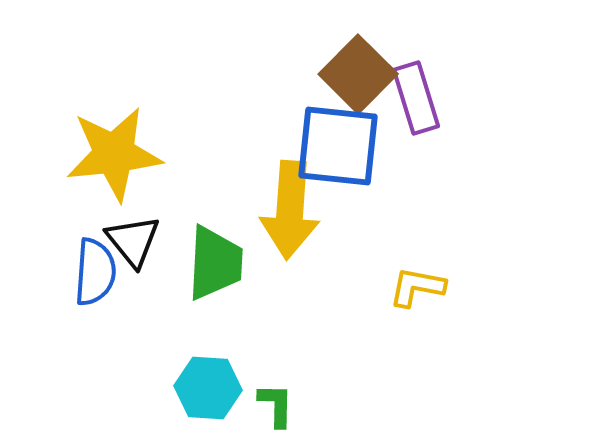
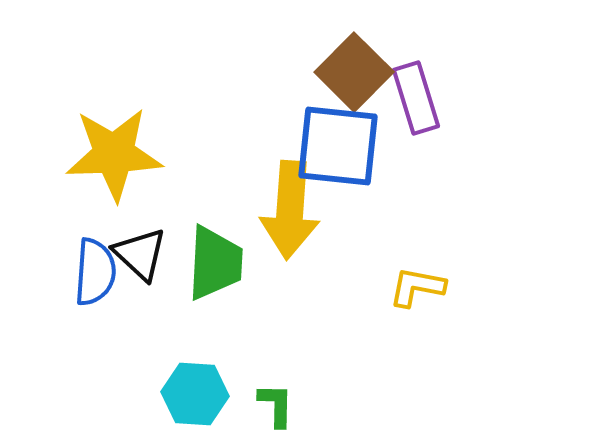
brown square: moved 4 px left, 2 px up
yellow star: rotated 4 degrees clockwise
black triangle: moved 7 px right, 13 px down; rotated 8 degrees counterclockwise
cyan hexagon: moved 13 px left, 6 px down
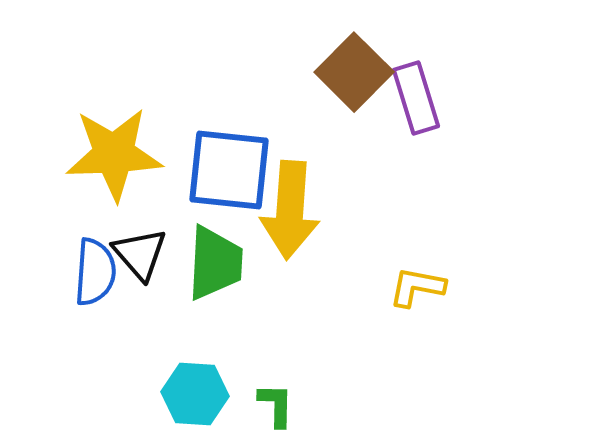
blue square: moved 109 px left, 24 px down
black triangle: rotated 6 degrees clockwise
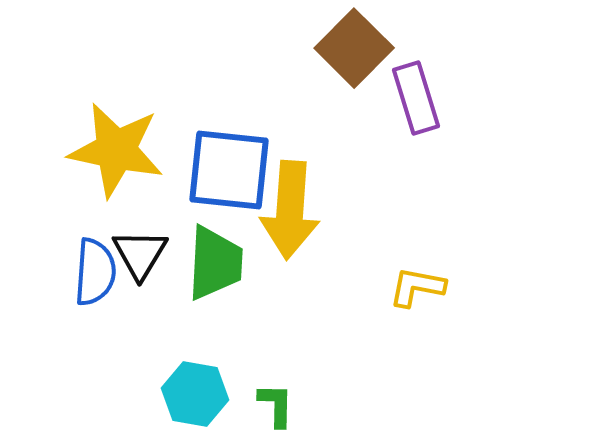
brown square: moved 24 px up
yellow star: moved 2 px right, 4 px up; rotated 14 degrees clockwise
black triangle: rotated 12 degrees clockwise
cyan hexagon: rotated 6 degrees clockwise
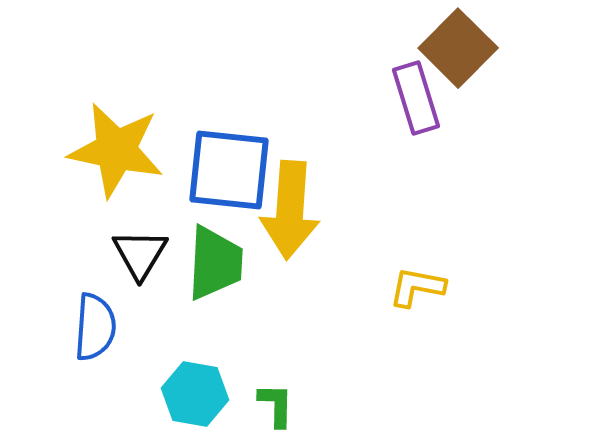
brown square: moved 104 px right
blue semicircle: moved 55 px down
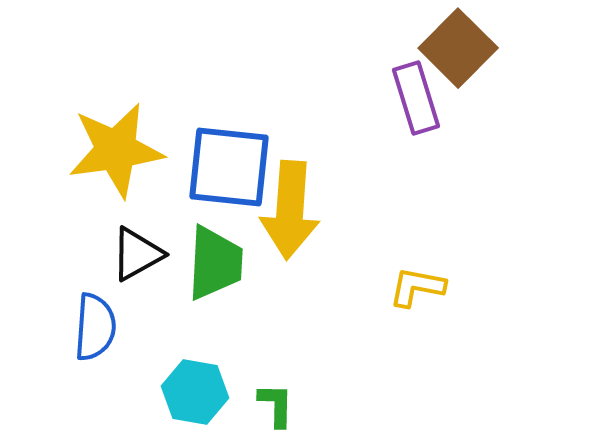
yellow star: rotated 20 degrees counterclockwise
blue square: moved 3 px up
black triangle: moved 3 px left; rotated 30 degrees clockwise
cyan hexagon: moved 2 px up
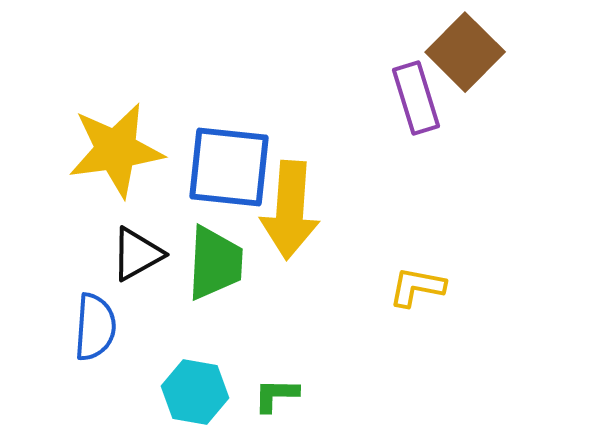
brown square: moved 7 px right, 4 px down
green L-shape: moved 10 px up; rotated 90 degrees counterclockwise
